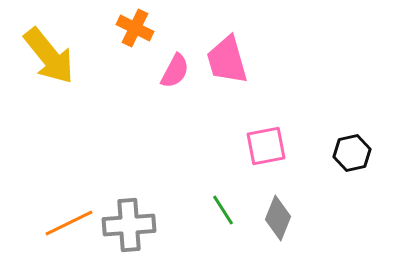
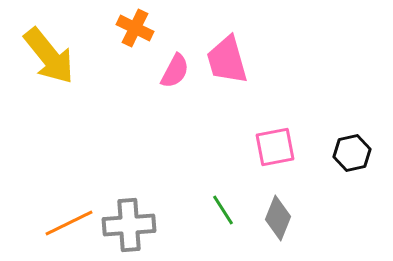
pink square: moved 9 px right, 1 px down
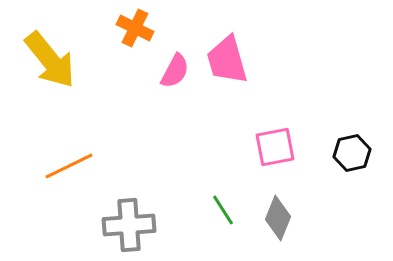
yellow arrow: moved 1 px right, 4 px down
orange line: moved 57 px up
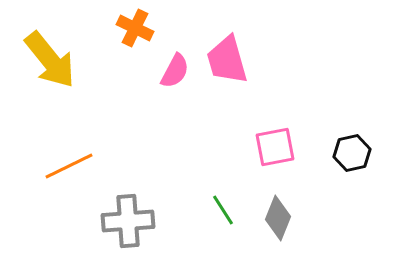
gray cross: moved 1 px left, 4 px up
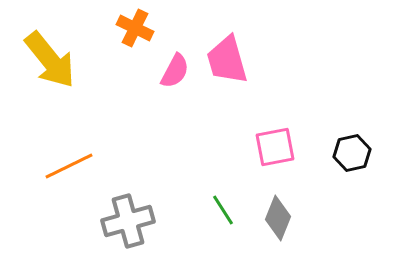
gray cross: rotated 12 degrees counterclockwise
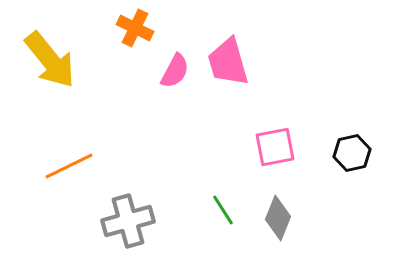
pink trapezoid: moved 1 px right, 2 px down
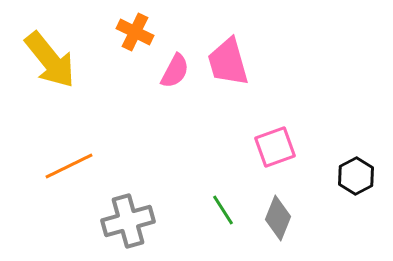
orange cross: moved 4 px down
pink square: rotated 9 degrees counterclockwise
black hexagon: moved 4 px right, 23 px down; rotated 15 degrees counterclockwise
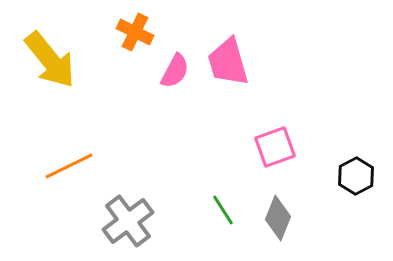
gray cross: rotated 21 degrees counterclockwise
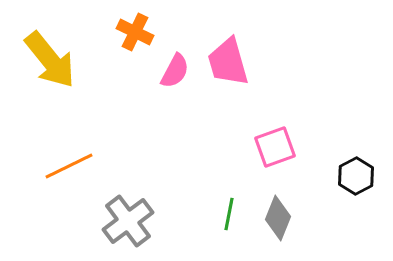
green line: moved 6 px right, 4 px down; rotated 44 degrees clockwise
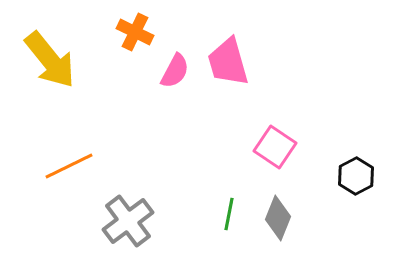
pink square: rotated 36 degrees counterclockwise
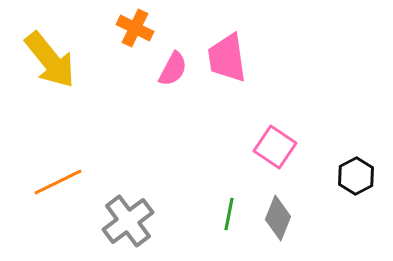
orange cross: moved 4 px up
pink trapezoid: moved 1 px left, 4 px up; rotated 8 degrees clockwise
pink semicircle: moved 2 px left, 2 px up
orange line: moved 11 px left, 16 px down
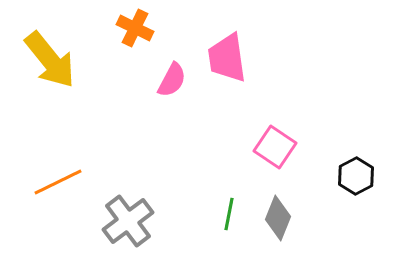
pink semicircle: moved 1 px left, 11 px down
